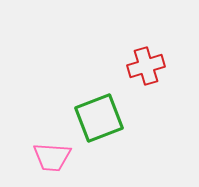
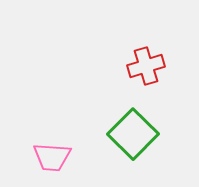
green square: moved 34 px right, 16 px down; rotated 24 degrees counterclockwise
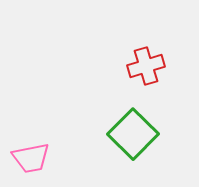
pink trapezoid: moved 21 px left, 1 px down; rotated 15 degrees counterclockwise
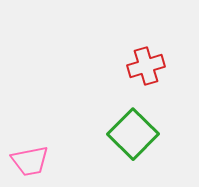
pink trapezoid: moved 1 px left, 3 px down
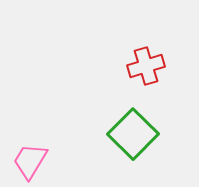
pink trapezoid: rotated 132 degrees clockwise
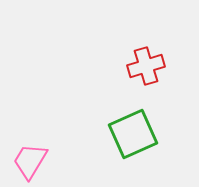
green square: rotated 21 degrees clockwise
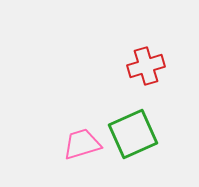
pink trapezoid: moved 52 px right, 17 px up; rotated 42 degrees clockwise
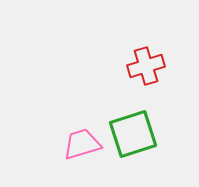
green square: rotated 6 degrees clockwise
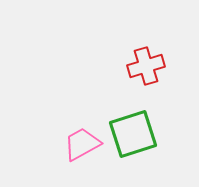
pink trapezoid: rotated 12 degrees counterclockwise
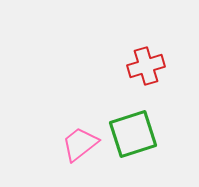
pink trapezoid: moved 2 px left; rotated 9 degrees counterclockwise
